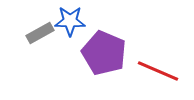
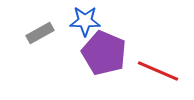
blue star: moved 15 px right
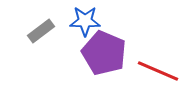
gray rectangle: moved 1 px right, 2 px up; rotated 8 degrees counterclockwise
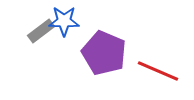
blue star: moved 21 px left
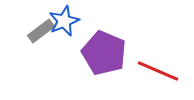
blue star: rotated 24 degrees counterclockwise
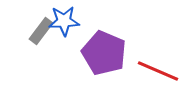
blue star: rotated 20 degrees clockwise
gray rectangle: rotated 16 degrees counterclockwise
